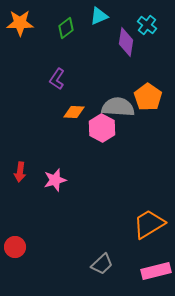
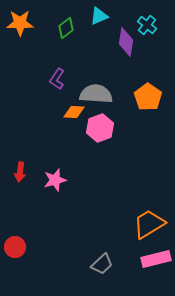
gray semicircle: moved 22 px left, 13 px up
pink hexagon: moved 2 px left; rotated 12 degrees clockwise
pink rectangle: moved 12 px up
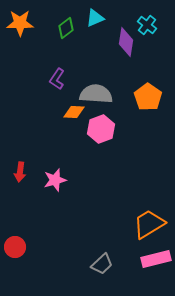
cyan triangle: moved 4 px left, 2 px down
pink hexagon: moved 1 px right, 1 px down
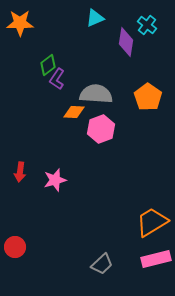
green diamond: moved 18 px left, 37 px down
orange trapezoid: moved 3 px right, 2 px up
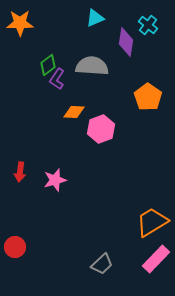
cyan cross: moved 1 px right
gray semicircle: moved 4 px left, 28 px up
pink rectangle: rotated 32 degrees counterclockwise
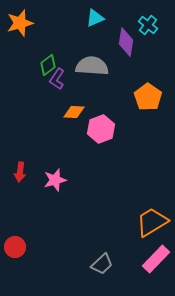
orange star: rotated 16 degrees counterclockwise
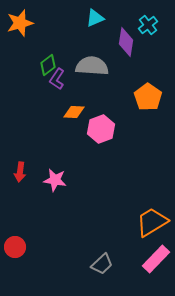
cyan cross: rotated 12 degrees clockwise
pink star: rotated 25 degrees clockwise
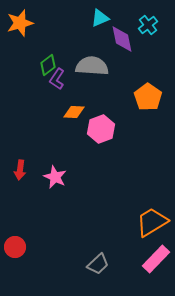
cyan triangle: moved 5 px right
purple diamond: moved 4 px left, 3 px up; rotated 20 degrees counterclockwise
red arrow: moved 2 px up
pink star: moved 3 px up; rotated 15 degrees clockwise
gray trapezoid: moved 4 px left
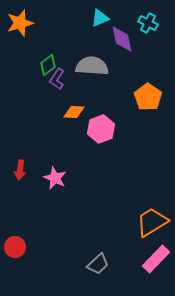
cyan cross: moved 2 px up; rotated 24 degrees counterclockwise
pink star: moved 1 px down
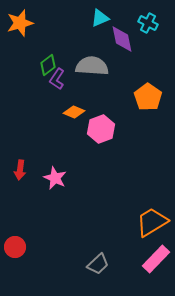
orange diamond: rotated 20 degrees clockwise
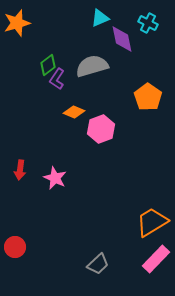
orange star: moved 3 px left
gray semicircle: rotated 20 degrees counterclockwise
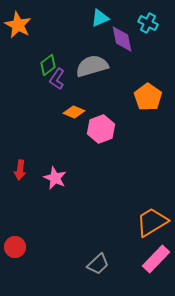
orange star: moved 1 px right, 2 px down; rotated 28 degrees counterclockwise
